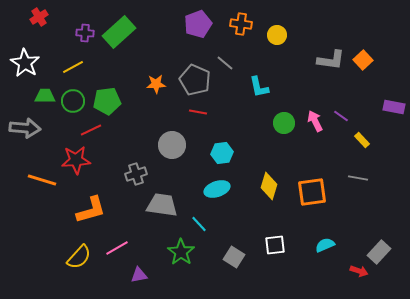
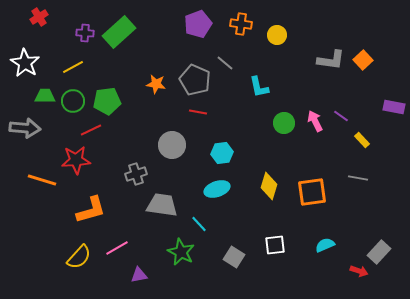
orange star at (156, 84): rotated 12 degrees clockwise
green star at (181, 252): rotated 8 degrees counterclockwise
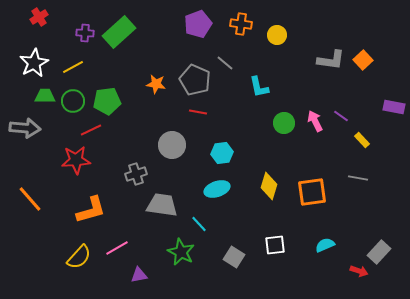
white star at (25, 63): moved 9 px right; rotated 12 degrees clockwise
orange line at (42, 180): moved 12 px left, 19 px down; rotated 32 degrees clockwise
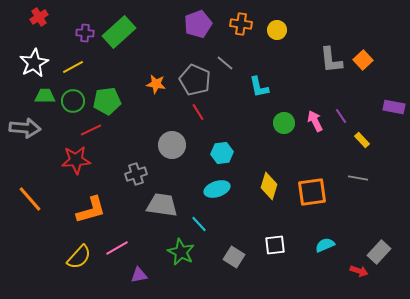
yellow circle at (277, 35): moved 5 px up
gray L-shape at (331, 60): rotated 76 degrees clockwise
red line at (198, 112): rotated 48 degrees clockwise
purple line at (341, 116): rotated 21 degrees clockwise
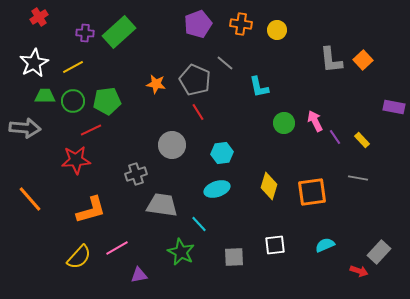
purple line at (341, 116): moved 6 px left, 21 px down
gray square at (234, 257): rotated 35 degrees counterclockwise
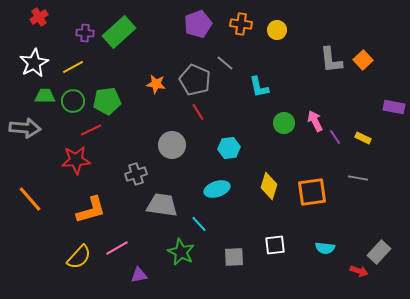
yellow rectangle at (362, 140): moved 1 px right, 2 px up; rotated 21 degrees counterclockwise
cyan hexagon at (222, 153): moved 7 px right, 5 px up
cyan semicircle at (325, 245): moved 3 px down; rotated 150 degrees counterclockwise
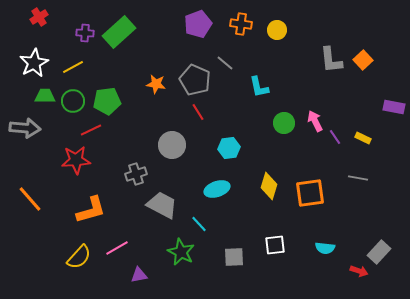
orange square at (312, 192): moved 2 px left, 1 px down
gray trapezoid at (162, 205): rotated 20 degrees clockwise
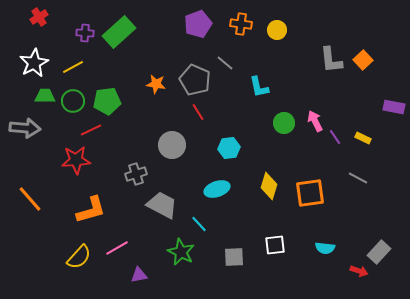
gray line at (358, 178): rotated 18 degrees clockwise
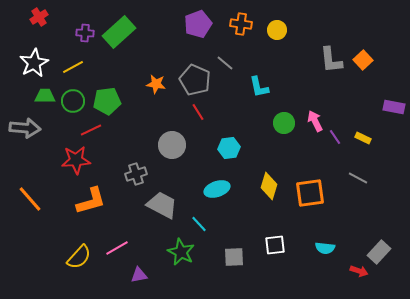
orange L-shape at (91, 210): moved 9 px up
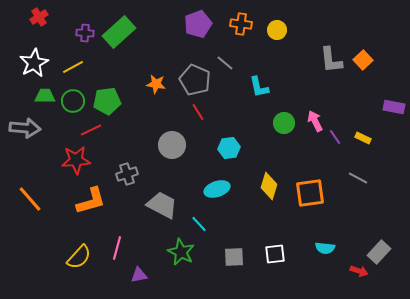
gray cross at (136, 174): moved 9 px left
white square at (275, 245): moved 9 px down
pink line at (117, 248): rotated 45 degrees counterclockwise
